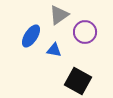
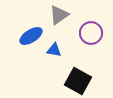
purple circle: moved 6 px right, 1 px down
blue ellipse: rotated 25 degrees clockwise
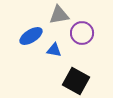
gray triangle: rotated 25 degrees clockwise
purple circle: moved 9 px left
black square: moved 2 px left
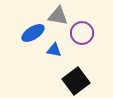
gray triangle: moved 1 px left, 1 px down; rotated 20 degrees clockwise
blue ellipse: moved 2 px right, 3 px up
black square: rotated 24 degrees clockwise
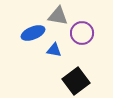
blue ellipse: rotated 10 degrees clockwise
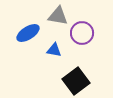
blue ellipse: moved 5 px left; rotated 10 degrees counterclockwise
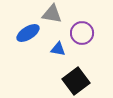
gray triangle: moved 6 px left, 2 px up
blue triangle: moved 4 px right, 1 px up
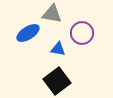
black square: moved 19 px left
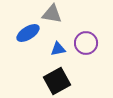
purple circle: moved 4 px right, 10 px down
blue triangle: rotated 21 degrees counterclockwise
black square: rotated 8 degrees clockwise
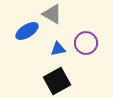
gray triangle: rotated 20 degrees clockwise
blue ellipse: moved 1 px left, 2 px up
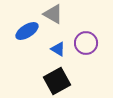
gray triangle: moved 1 px right
blue triangle: rotated 42 degrees clockwise
